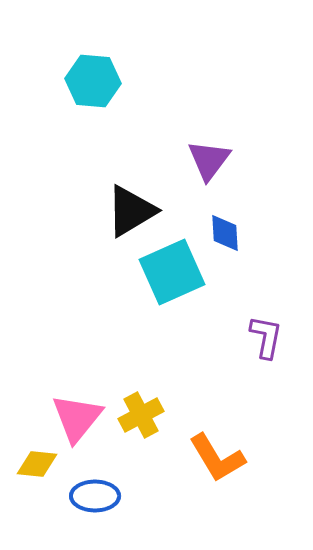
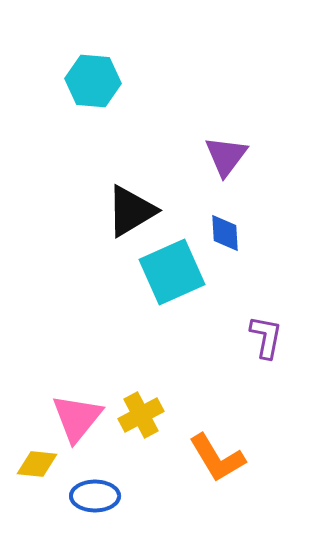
purple triangle: moved 17 px right, 4 px up
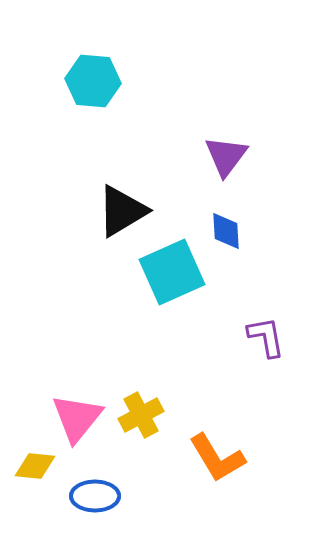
black triangle: moved 9 px left
blue diamond: moved 1 px right, 2 px up
purple L-shape: rotated 21 degrees counterclockwise
yellow diamond: moved 2 px left, 2 px down
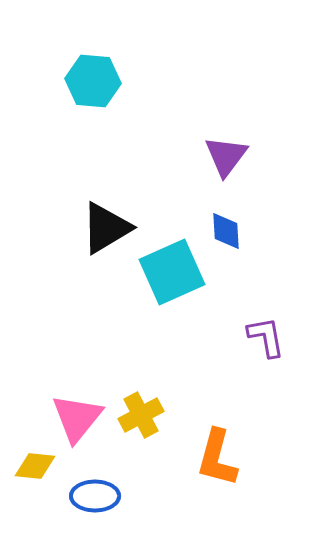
black triangle: moved 16 px left, 17 px down
orange L-shape: rotated 46 degrees clockwise
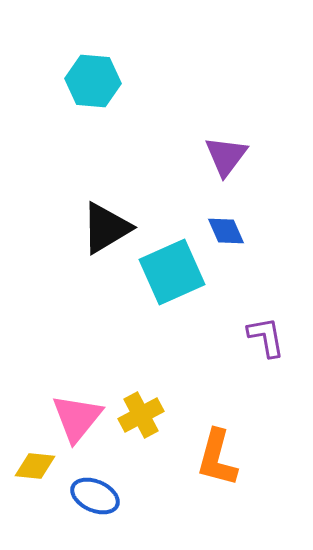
blue diamond: rotated 21 degrees counterclockwise
blue ellipse: rotated 24 degrees clockwise
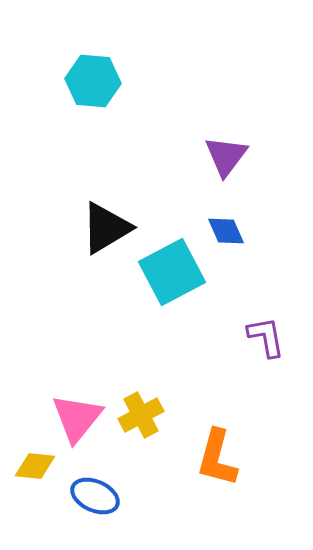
cyan square: rotated 4 degrees counterclockwise
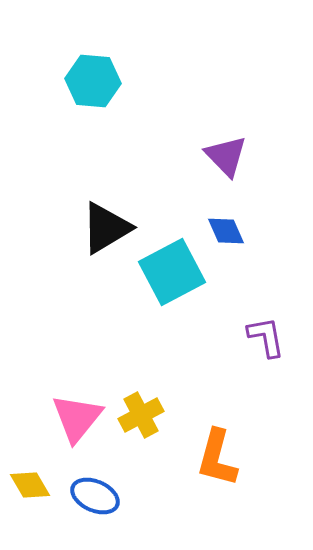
purple triangle: rotated 21 degrees counterclockwise
yellow diamond: moved 5 px left, 19 px down; rotated 54 degrees clockwise
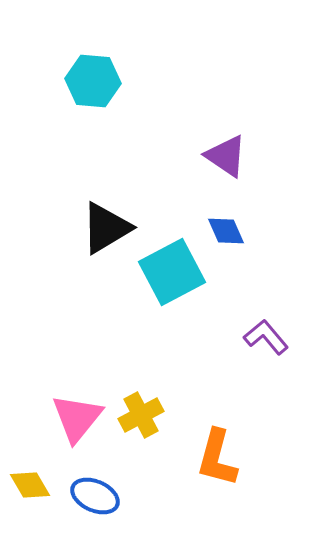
purple triangle: rotated 12 degrees counterclockwise
purple L-shape: rotated 30 degrees counterclockwise
